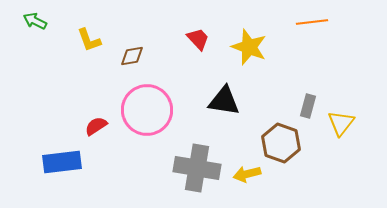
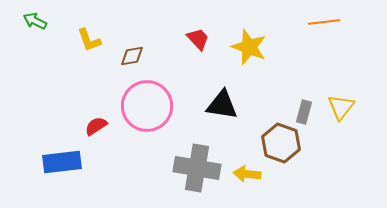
orange line: moved 12 px right
black triangle: moved 2 px left, 4 px down
gray rectangle: moved 4 px left, 6 px down
pink circle: moved 4 px up
yellow triangle: moved 16 px up
yellow arrow: rotated 20 degrees clockwise
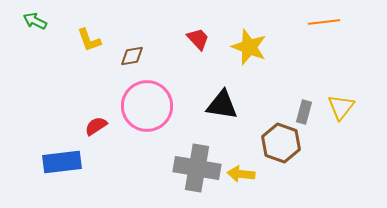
yellow arrow: moved 6 px left
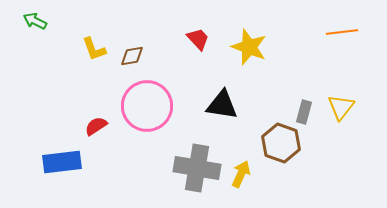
orange line: moved 18 px right, 10 px down
yellow L-shape: moved 5 px right, 9 px down
yellow arrow: rotated 108 degrees clockwise
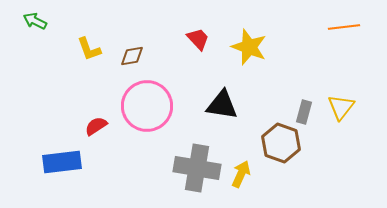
orange line: moved 2 px right, 5 px up
yellow L-shape: moved 5 px left
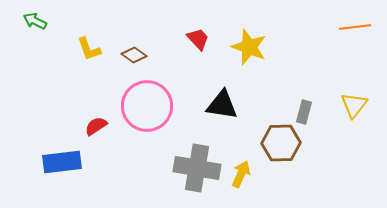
orange line: moved 11 px right
brown diamond: moved 2 px right, 1 px up; rotated 45 degrees clockwise
yellow triangle: moved 13 px right, 2 px up
brown hexagon: rotated 21 degrees counterclockwise
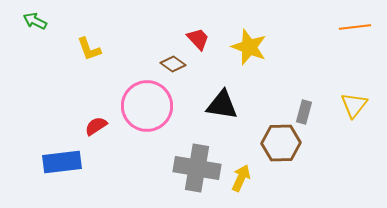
brown diamond: moved 39 px right, 9 px down
yellow arrow: moved 4 px down
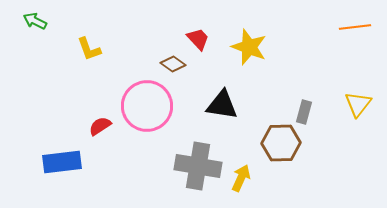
yellow triangle: moved 4 px right, 1 px up
red semicircle: moved 4 px right
gray cross: moved 1 px right, 2 px up
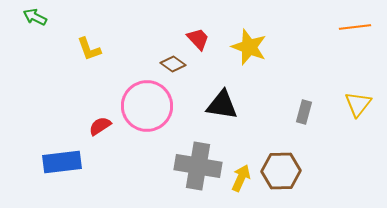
green arrow: moved 4 px up
brown hexagon: moved 28 px down
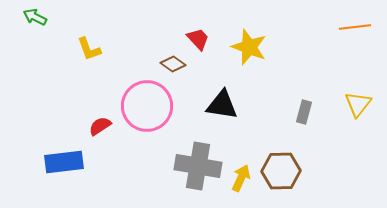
blue rectangle: moved 2 px right
